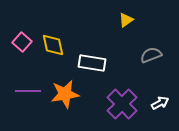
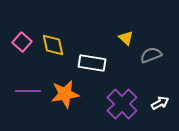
yellow triangle: moved 18 px down; rotated 42 degrees counterclockwise
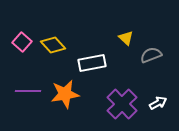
yellow diamond: rotated 30 degrees counterclockwise
white rectangle: rotated 20 degrees counterclockwise
white arrow: moved 2 px left
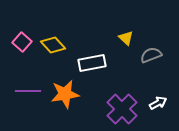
purple cross: moved 5 px down
